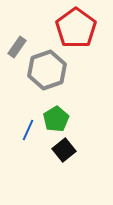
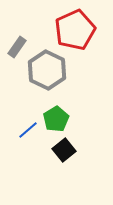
red pentagon: moved 1 px left, 2 px down; rotated 12 degrees clockwise
gray hexagon: rotated 15 degrees counterclockwise
blue line: rotated 25 degrees clockwise
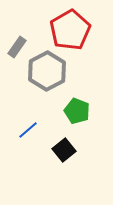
red pentagon: moved 5 px left; rotated 6 degrees counterclockwise
gray hexagon: moved 1 px down; rotated 6 degrees clockwise
green pentagon: moved 21 px right, 8 px up; rotated 20 degrees counterclockwise
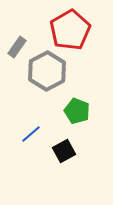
blue line: moved 3 px right, 4 px down
black square: moved 1 px down; rotated 10 degrees clockwise
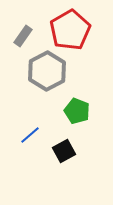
gray rectangle: moved 6 px right, 11 px up
blue line: moved 1 px left, 1 px down
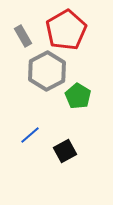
red pentagon: moved 4 px left
gray rectangle: rotated 65 degrees counterclockwise
green pentagon: moved 1 px right, 15 px up; rotated 10 degrees clockwise
black square: moved 1 px right
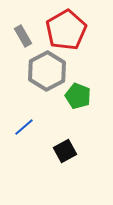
green pentagon: rotated 10 degrees counterclockwise
blue line: moved 6 px left, 8 px up
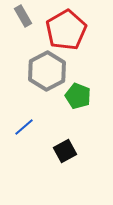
gray rectangle: moved 20 px up
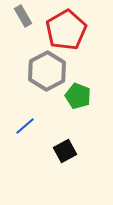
blue line: moved 1 px right, 1 px up
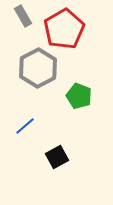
red pentagon: moved 2 px left, 1 px up
gray hexagon: moved 9 px left, 3 px up
green pentagon: moved 1 px right
black square: moved 8 px left, 6 px down
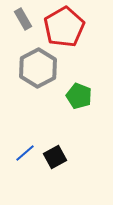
gray rectangle: moved 3 px down
red pentagon: moved 2 px up
blue line: moved 27 px down
black square: moved 2 px left
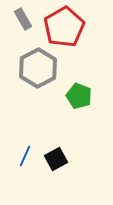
blue line: moved 3 px down; rotated 25 degrees counterclockwise
black square: moved 1 px right, 2 px down
